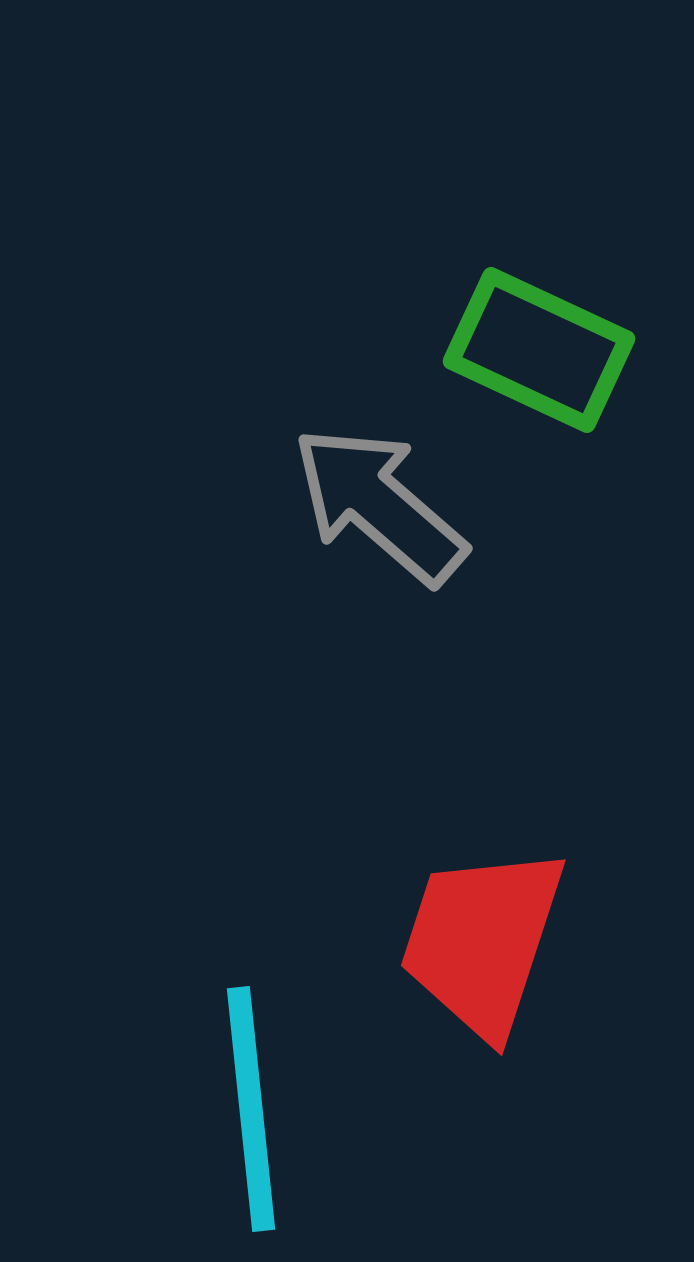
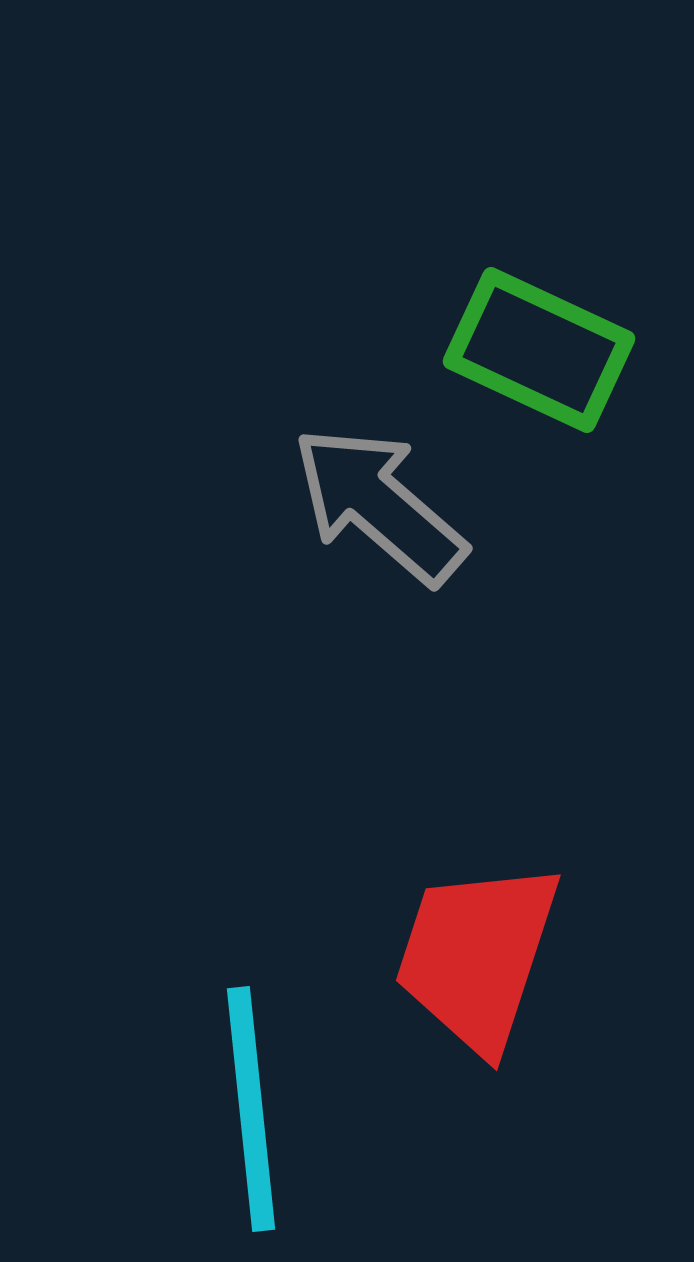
red trapezoid: moved 5 px left, 15 px down
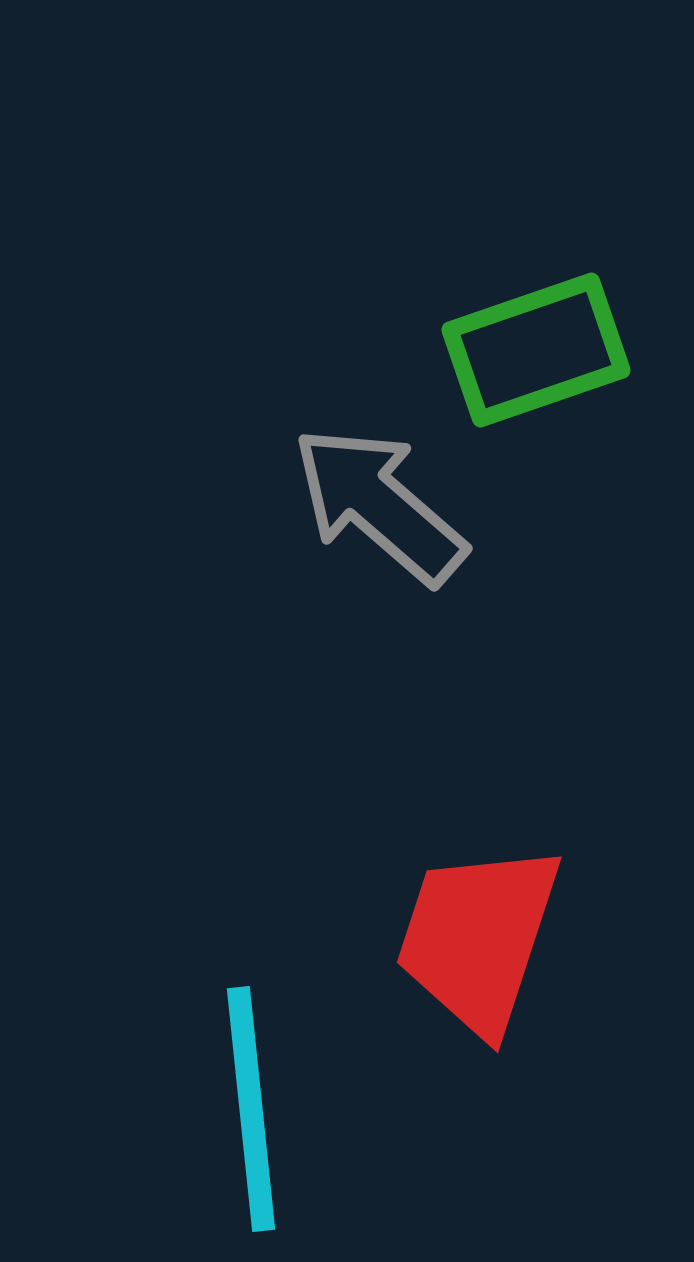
green rectangle: moved 3 px left; rotated 44 degrees counterclockwise
red trapezoid: moved 1 px right, 18 px up
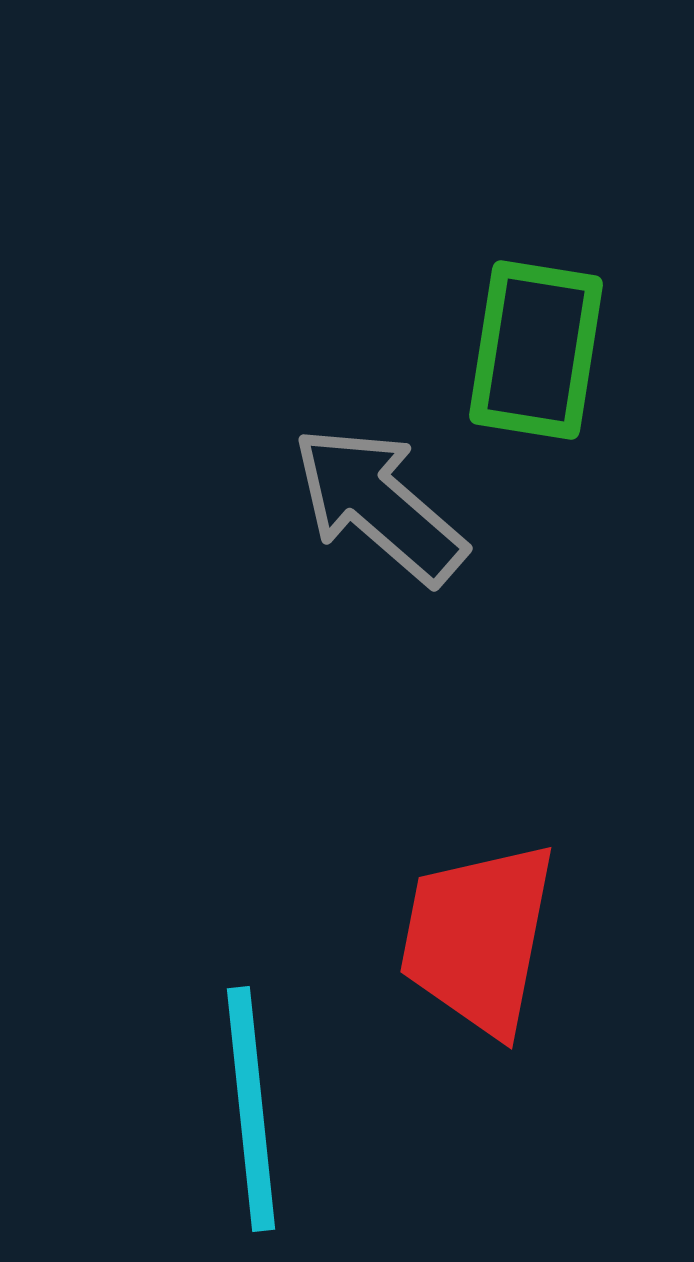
green rectangle: rotated 62 degrees counterclockwise
red trapezoid: rotated 7 degrees counterclockwise
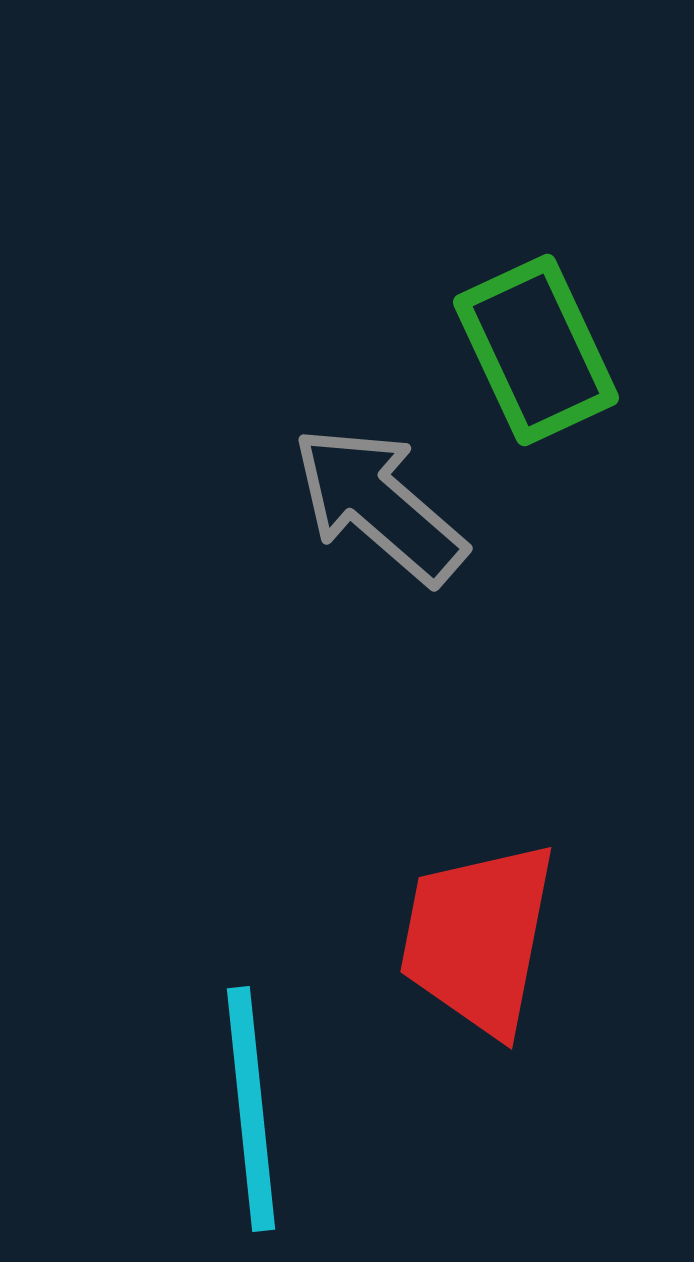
green rectangle: rotated 34 degrees counterclockwise
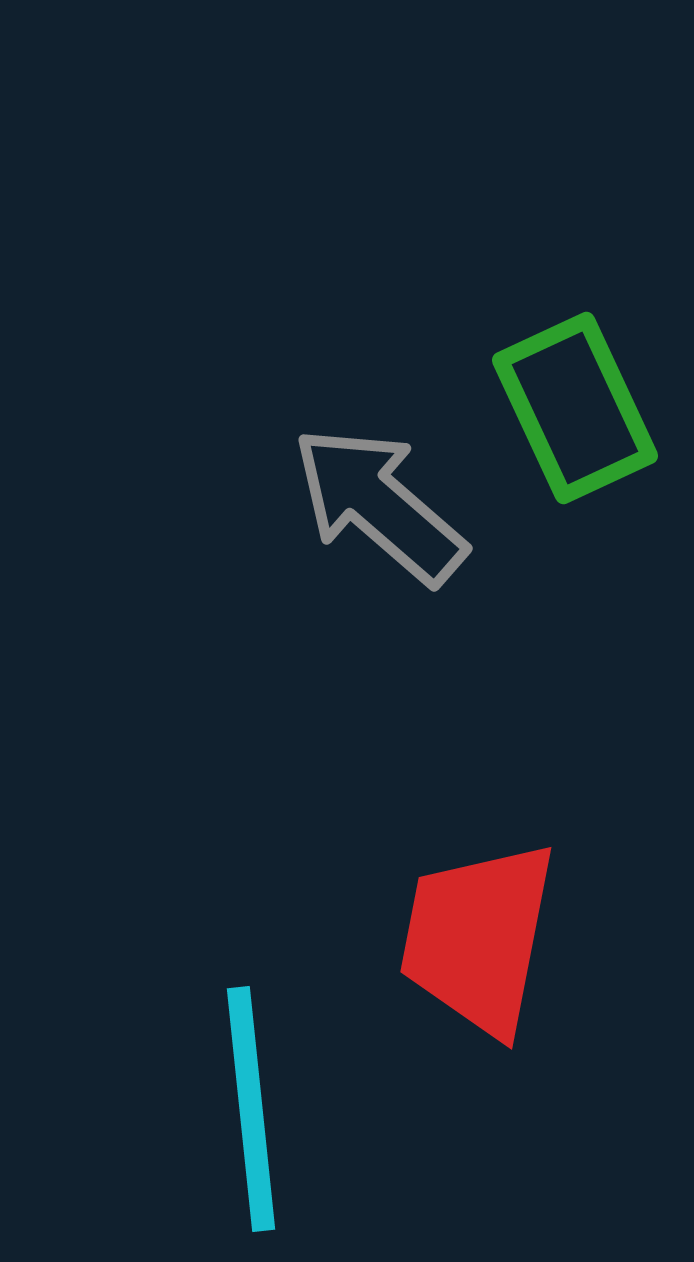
green rectangle: moved 39 px right, 58 px down
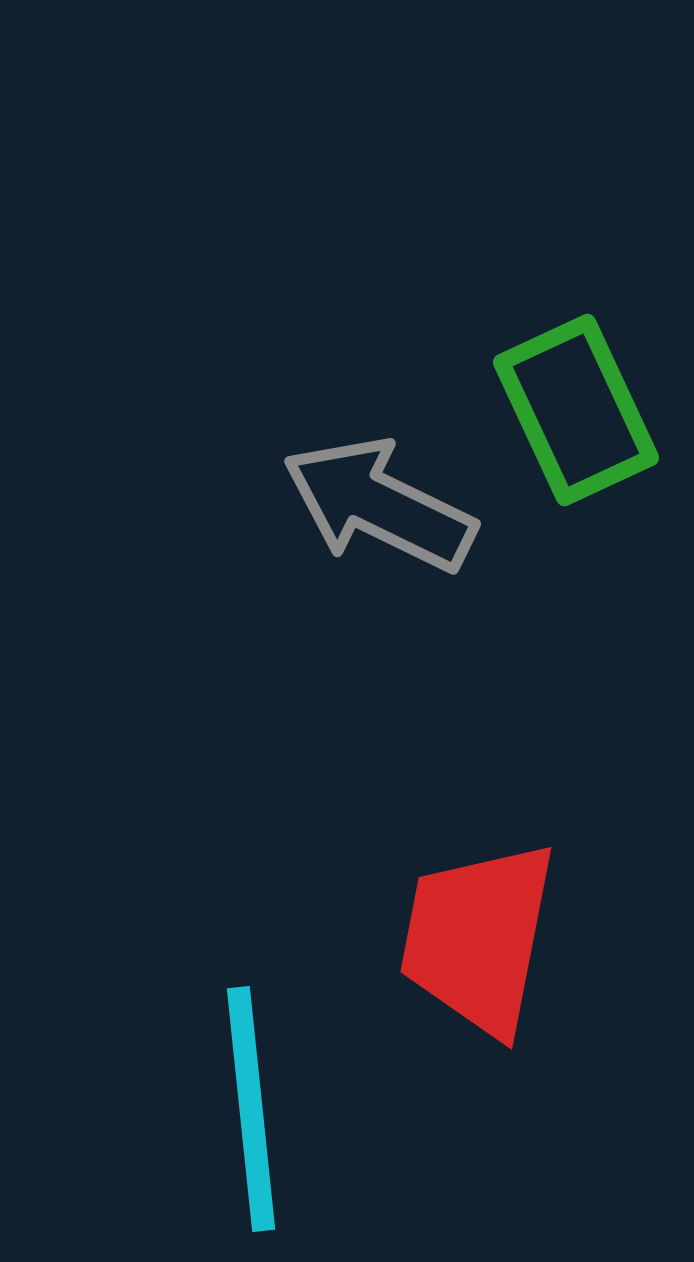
green rectangle: moved 1 px right, 2 px down
gray arrow: rotated 15 degrees counterclockwise
